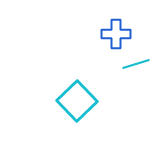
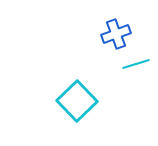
blue cross: rotated 20 degrees counterclockwise
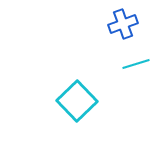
blue cross: moved 7 px right, 10 px up
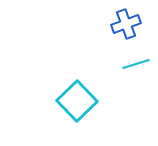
blue cross: moved 3 px right
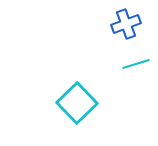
cyan square: moved 2 px down
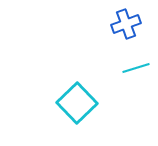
cyan line: moved 4 px down
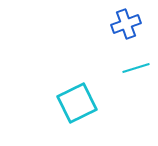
cyan square: rotated 18 degrees clockwise
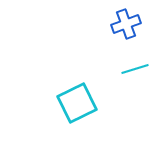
cyan line: moved 1 px left, 1 px down
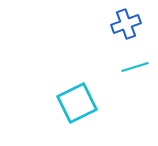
cyan line: moved 2 px up
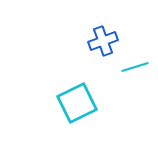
blue cross: moved 23 px left, 17 px down
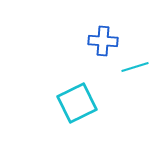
blue cross: rotated 24 degrees clockwise
